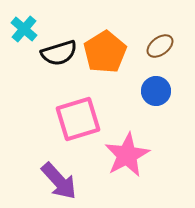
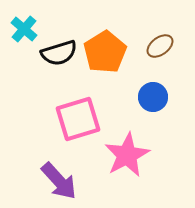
blue circle: moved 3 px left, 6 px down
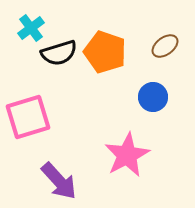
cyan cross: moved 7 px right, 1 px up; rotated 12 degrees clockwise
brown ellipse: moved 5 px right
orange pentagon: rotated 21 degrees counterclockwise
pink square: moved 50 px left, 2 px up
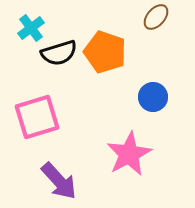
brown ellipse: moved 9 px left, 29 px up; rotated 12 degrees counterclockwise
pink square: moved 9 px right
pink star: moved 2 px right, 1 px up
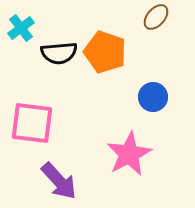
cyan cross: moved 10 px left
black semicircle: rotated 12 degrees clockwise
pink square: moved 5 px left, 6 px down; rotated 24 degrees clockwise
